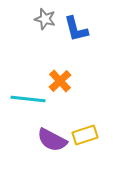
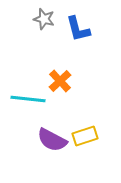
gray star: moved 1 px left
blue L-shape: moved 2 px right
yellow rectangle: moved 1 px down
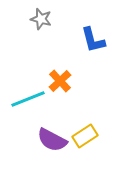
gray star: moved 3 px left
blue L-shape: moved 15 px right, 11 px down
cyan line: rotated 28 degrees counterclockwise
yellow rectangle: rotated 15 degrees counterclockwise
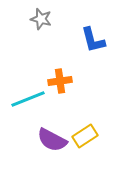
orange cross: rotated 35 degrees clockwise
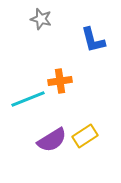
purple semicircle: rotated 60 degrees counterclockwise
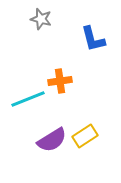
blue L-shape: moved 1 px up
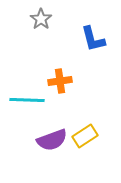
gray star: rotated 20 degrees clockwise
cyan line: moved 1 px left, 1 px down; rotated 24 degrees clockwise
purple semicircle: rotated 12 degrees clockwise
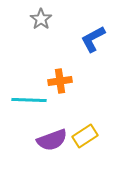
blue L-shape: rotated 76 degrees clockwise
cyan line: moved 2 px right
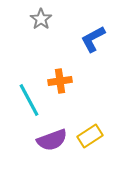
cyan line: rotated 60 degrees clockwise
yellow rectangle: moved 5 px right
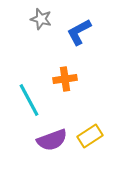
gray star: rotated 20 degrees counterclockwise
blue L-shape: moved 14 px left, 7 px up
orange cross: moved 5 px right, 2 px up
